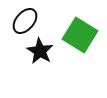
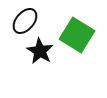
green square: moved 3 px left
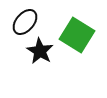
black ellipse: moved 1 px down
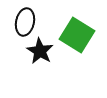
black ellipse: rotated 28 degrees counterclockwise
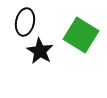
green square: moved 4 px right
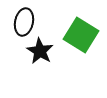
black ellipse: moved 1 px left
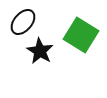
black ellipse: moved 1 px left; rotated 28 degrees clockwise
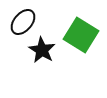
black star: moved 2 px right, 1 px up
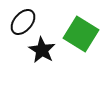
green square: moved 1 px up
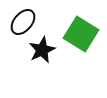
black star: rotated 16 degrees clockwise
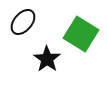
black star: moved 5 px right, 9 px down; rotated 12 degrees counterclockwise
